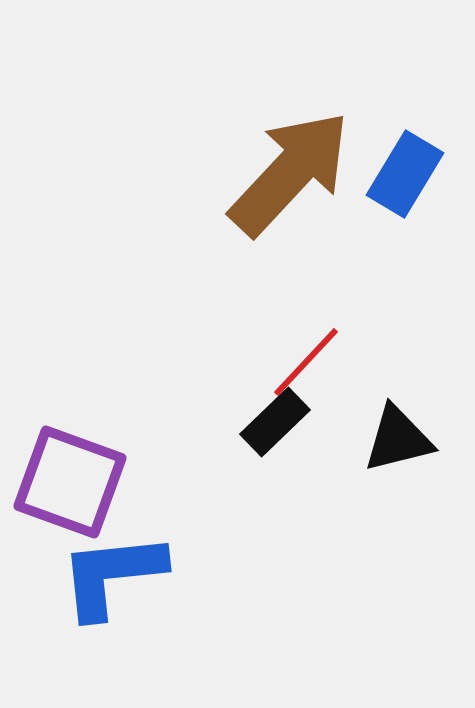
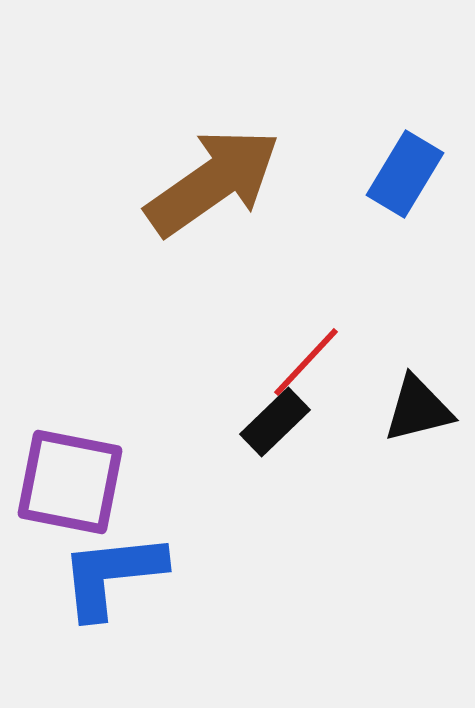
brown arrow: moved 77 px left, 9 px down; rotated 12 degrees clockwise
black triangle: moved 20 px right, 30 px up
purple square: rotated 9 degrees counterclockwise
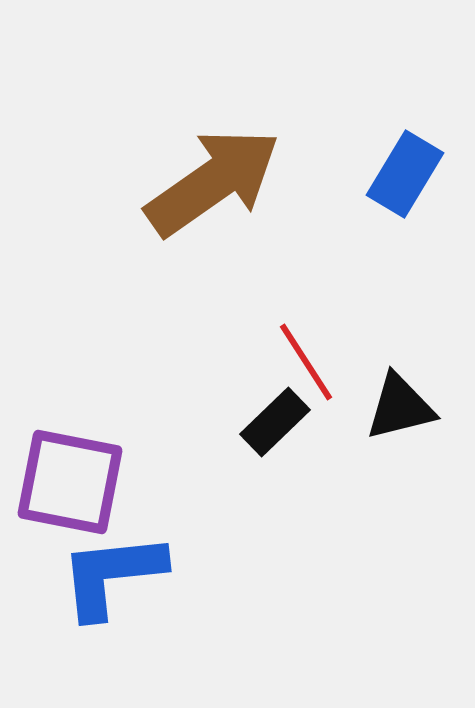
red line: rotated 76 degrees counterclockwise
black triangle: moved 18 px left, 2 px up
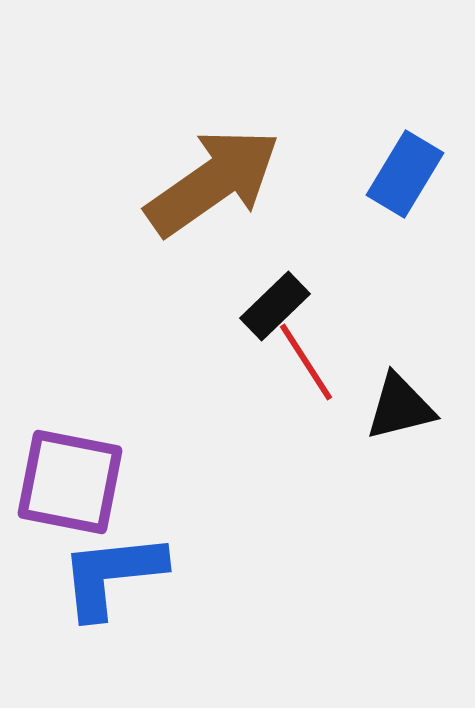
black rectangle: moved 116 px up
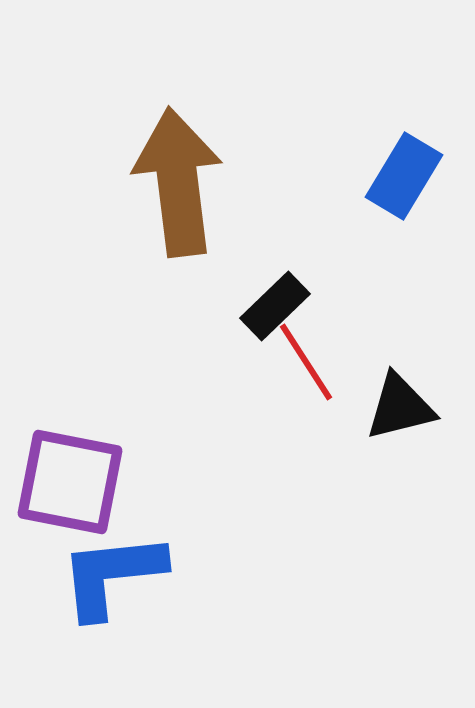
blue rectangle: moved 1 px left, 2 px down
brown arrow: moved 35 px left; rotated 62 degrees counterclockwise
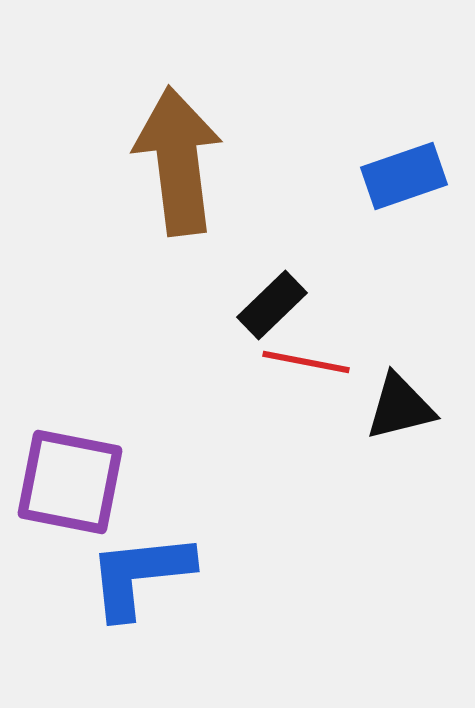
blue rectangle: rotated 40 degrees clockwise
brown arrow: moved 21 px up
black rectangle: moved 3 px left, 1 px up
red line: rotated 46 degrees counterclockwise
blue L-shape: moved 28 px right
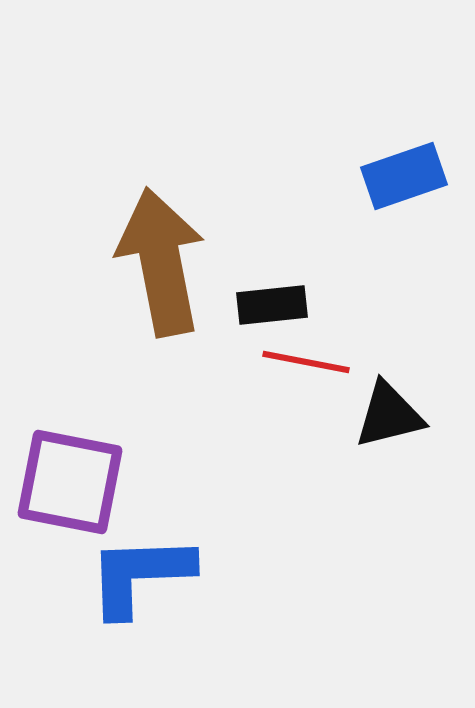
brown arrow: moved 17 px left, 101 px down; rotated 4 degrees counterclockwise
black rectangle: rotated 38 degrees clockwise
black triangle: moved 11 px left, 8 px down
blue L-shape: rotated 4 degrees clockwise
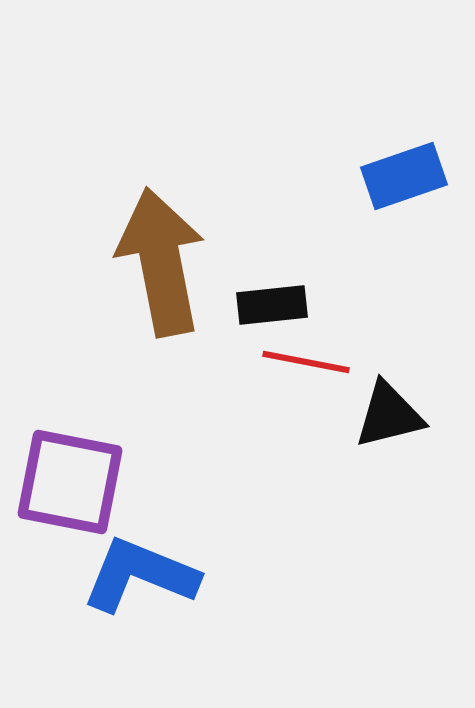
blue L-shape: rotated 24 degrees clockwise
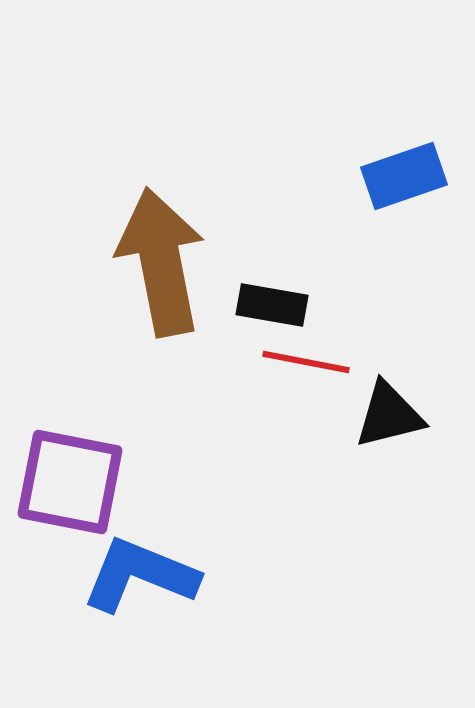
black rectangle: rotated 16 degrees clockwise
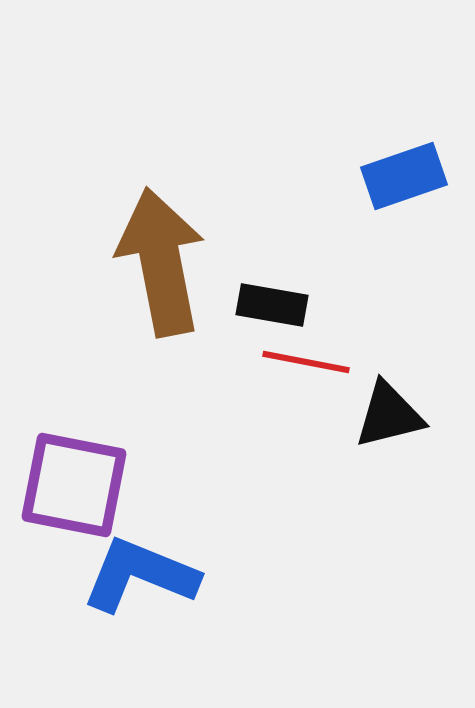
purple square: moved 4 px right, 3 px down
